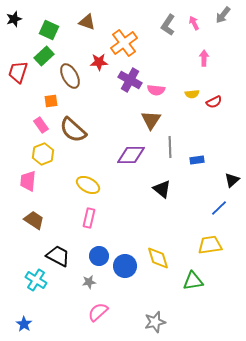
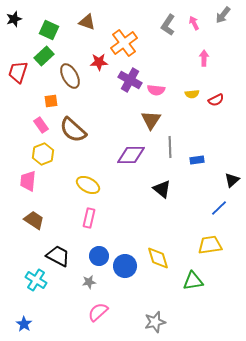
red semicircle at (214, 102): moved 2 px right, 2 px up
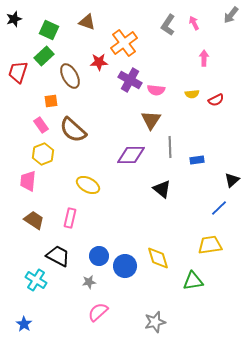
gray arrow at (223, 15): moved 8 px right
pink rectangle at (89, 218): moved 19 px left
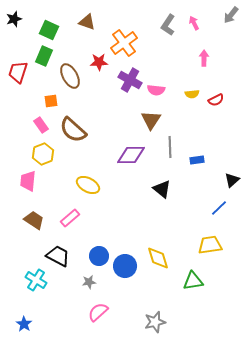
green rectangle at (44, 56): rotated 24 degrees counterclockwise
pink rectangle at (70, 218): rotated 36 degrees clockwise
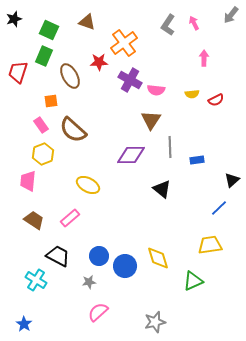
green triangle at (193, 281): rotated 15 degrees counterclockwise
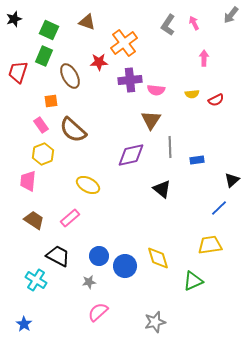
purple cross at (130, 80): rotated 35 degrees counterclockwise
purple diamond at (131, 155): rotated 12 degrees counterclockwise
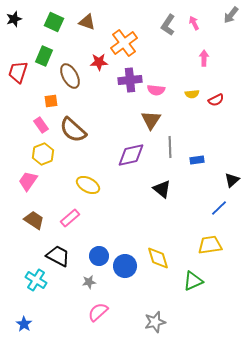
green square at (49, 30): moved 5 px right, 8 px up
pink trapezoid at (28, 181): rotated 30 degrees clockwise
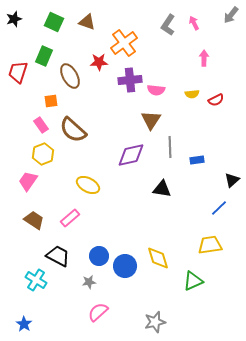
black triangle at (162, 189): rotated 30 degrees counterclockwise
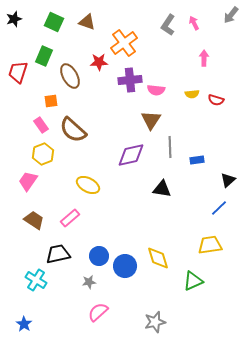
red semicircle at (216, 100): rotated 42 degrees clockwise
black triangle at (232, 180): moved 4 px left
black trapezoid at (58, 256): moved 2 px up; rotated 40 degrees counterclockwise
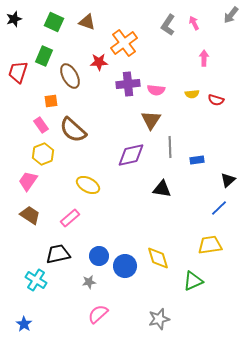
purple cross at (130, 80): moved 2 px left, 4 px down
brown trapezoid at (34, 220): moved 4 px left, 5 px up
pink semicircle at (98, 312): moved 2 px down
gray star at (155, 322): moved 4 px right, 3 px up
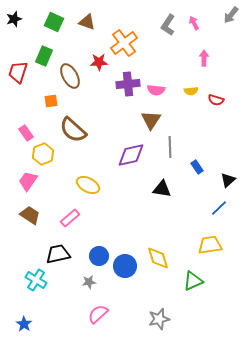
yellow semicircle at (192, 94): moved 1 px left, 3 px up
pink rectangle at (41, 125): moved 15 px left, 8 px down
blue rectangle at (197, 160): moved 7 px down; rotated 64 degrees clockwise
